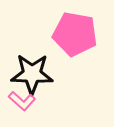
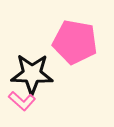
pink pentagon: moved 8 px down
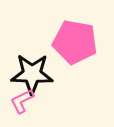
pink L-shape: rotated 112 degrees clockwise
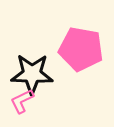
pink pentagon: moved 6 px right, 7 px down
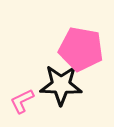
black star: moved 29 px right, 11 px down
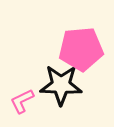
pink pentagon: rotated 15 degrees counterclockwise
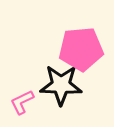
pink L-shape: moved 1 px down
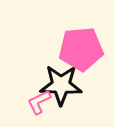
pink L-shape: moved 17 px right
